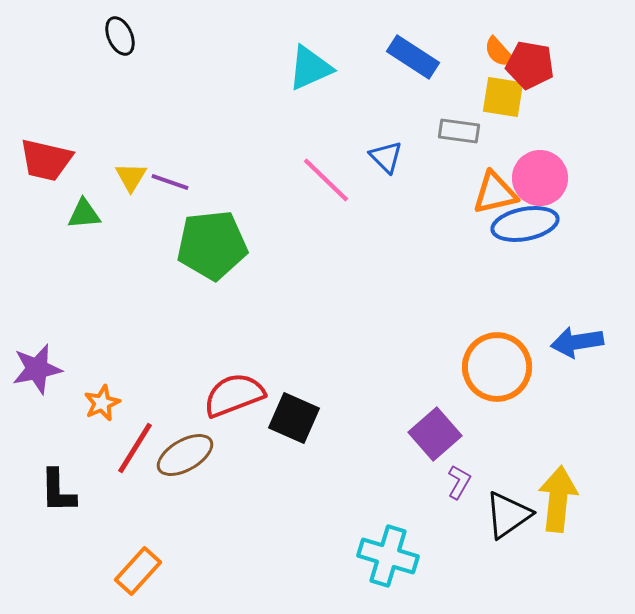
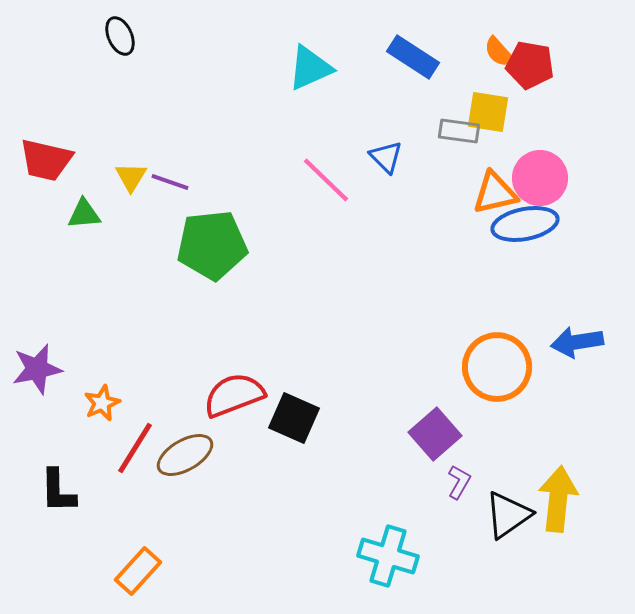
yellow square: moved 15 px left, 15 px down
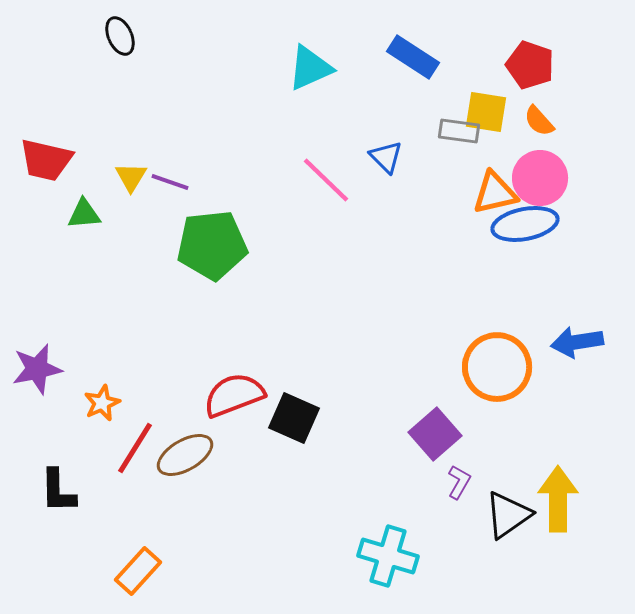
orange semicircle: moved 40 px right, 69 px down
red pentagon: rotated 9 degrees clockwise
yellow square: moved 2 px left
yellow arrow: rotated 6 degrees counterclockwise
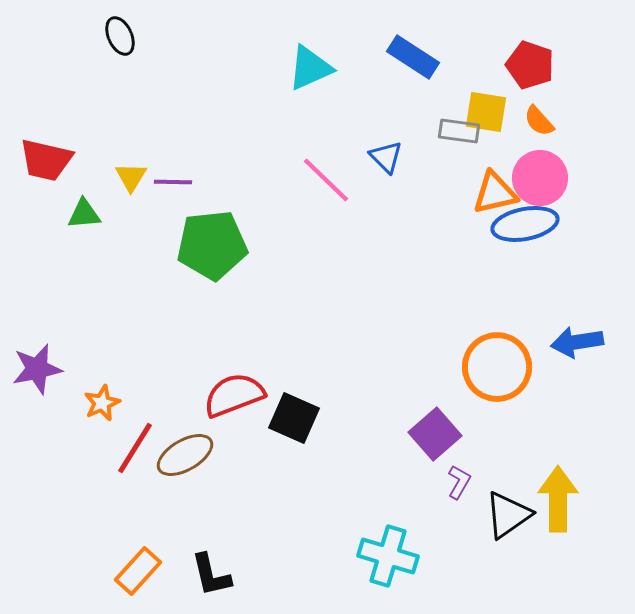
purple line: moved 3 px right; rotated 18 degrees counterclockwise
black L-shape: moved 153 px right, 84 px down; rotated 12 degrees counterclockwise
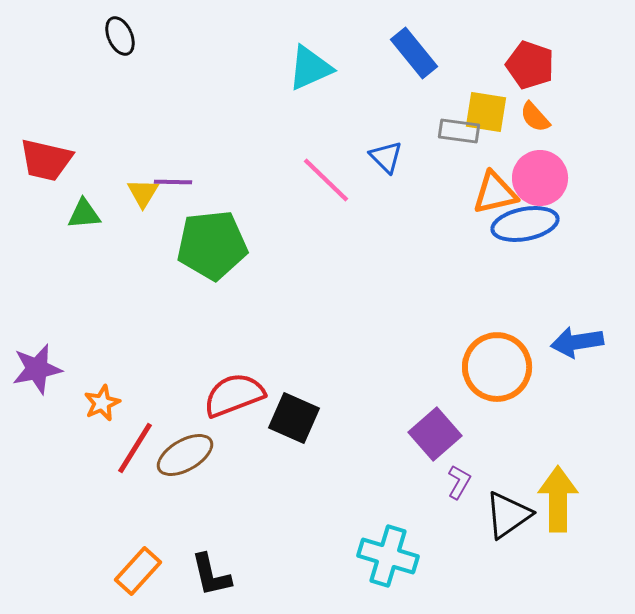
blue rectangle: moved 1 px right, 4 px up; rotated 18 degrees clockwise
orange semicircle: moved 4 px left, 4 px up
yellow triangle: moved 12 px right, 16 px down
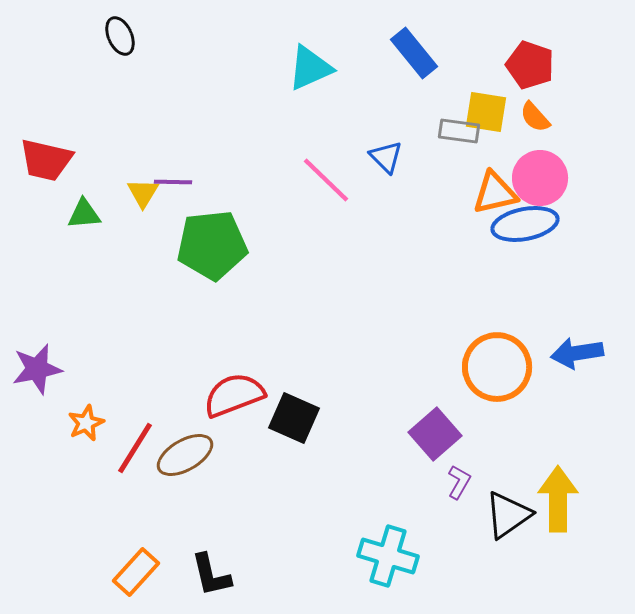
blue arrow: moved 11 px down
orange star: moved 16 px left, 20 px down
orange rectangle: moved 2 px left, 1 px down
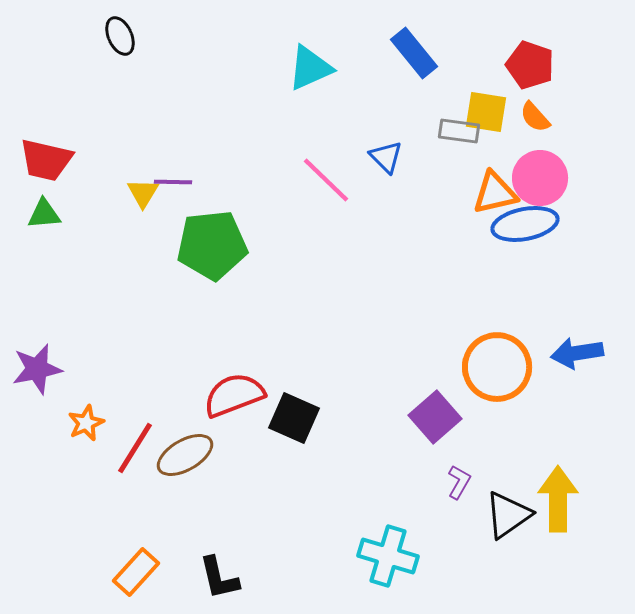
green triangle: moved 40 px left
purple square: moved 17 px up
black L-shape: moved 8 px right, 3 px down
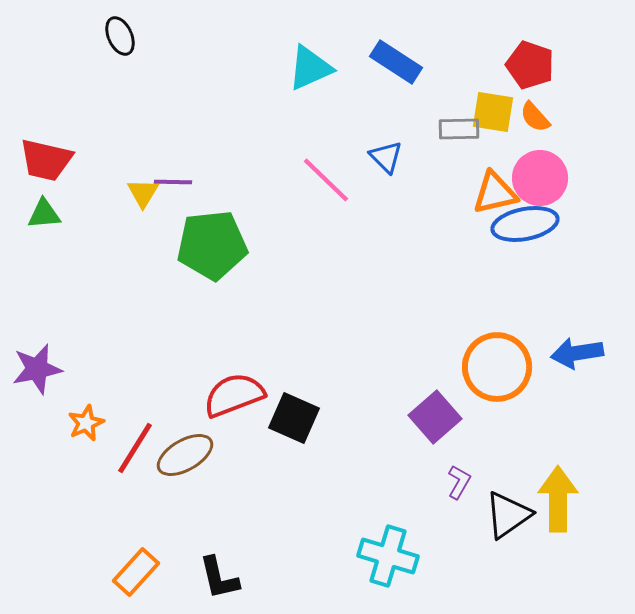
blue rectangle: moved 18 px left, 9 px down; rotated 18 degrees counterclockwise
yellow square: moved 7 px right
gray rectangle: moved 2 px up; rotated 9 degrees counterclockwise
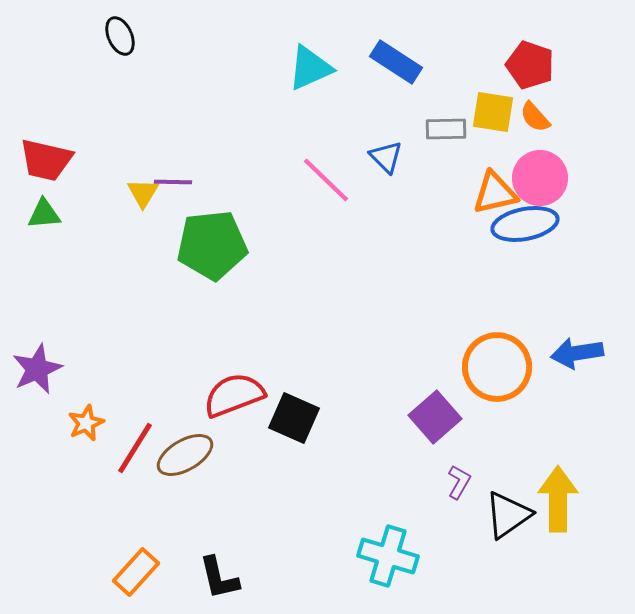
gray rectangle: moved 13 px left
purple star: rotated 12 degrees counterclockwise
